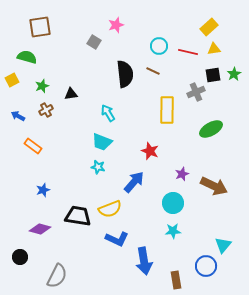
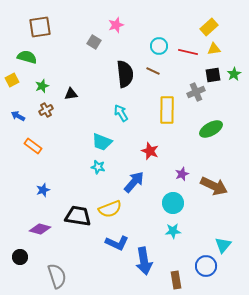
cyan arrow at (108, 113): moved 13 px right
blue L-shape at (117, 239): moved 4 px down
gray semicircle at (57, 276): rotated 45 degrees counterclockwise
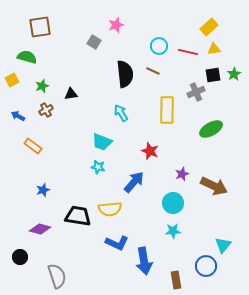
yellow semicircle at (110, 209): rotated 15 degrees clockwise
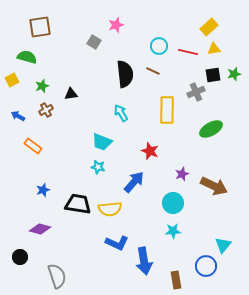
green star at (234, 74): rotated 16 degrees clockwise
black trapezoid at (78, 216): moved 12 px up
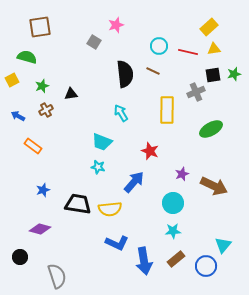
brown rectangle at (176, 280): moved 21 px up; rotated 60 degrees clockwise
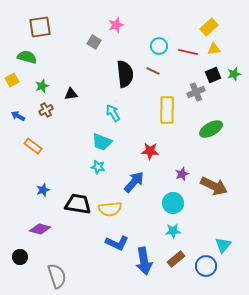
black square at (213, 75): rotated 14 degrees counterclockwise
cyan arrow at (121, 113): moved 8 px left
red star at (150, 151): rotated 18 degrees counterclockwise
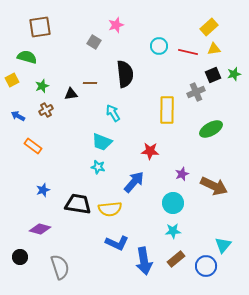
brown line at (153, 71): moved 63 px left, 12 px down; rotated 24 degrees counterclockwise
gray semicircle at (57, 276): moved 3 px right, 9 px up
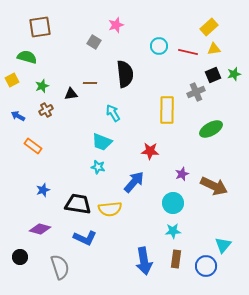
blue L-shape at (117, 243): moved 32 px left, 5 px up
brown rectangle at (176, 259): rotated 42 degrees counterclockwise
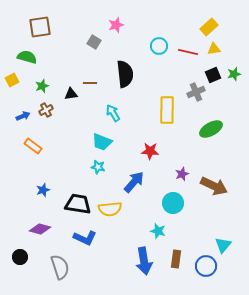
blue arrow at (18, 116): moved 5 px right; rotated 128 degrees clockwise
cyan star at (173, 231): moved 15 px left; rotated 21 degrees clockwise
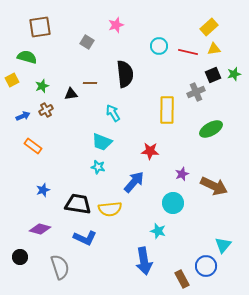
gray square at (94, 42): moved 7 px left
brown rectangle at (176, 259): moved 6 px right, 20 px down; rotated 36 degrees counterclockwise
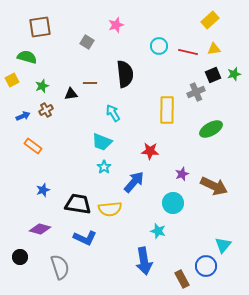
yellow rectangle at (209, 27): moved 1 px right, 7 px up
cyan star at (98, 167): moved 6 px right; rotated 24 degrees clockwise
